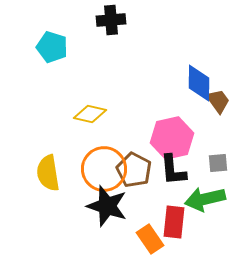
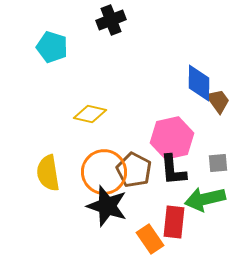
black cross: rotated 16 degrees counterclockwise
orange circle: moved 3 px down
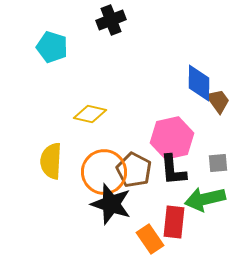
yellow semicircle: moved 3 px right, 12 px up; rotated 12 degrees clockwise
black star: moved 4 px right, 2 px up
